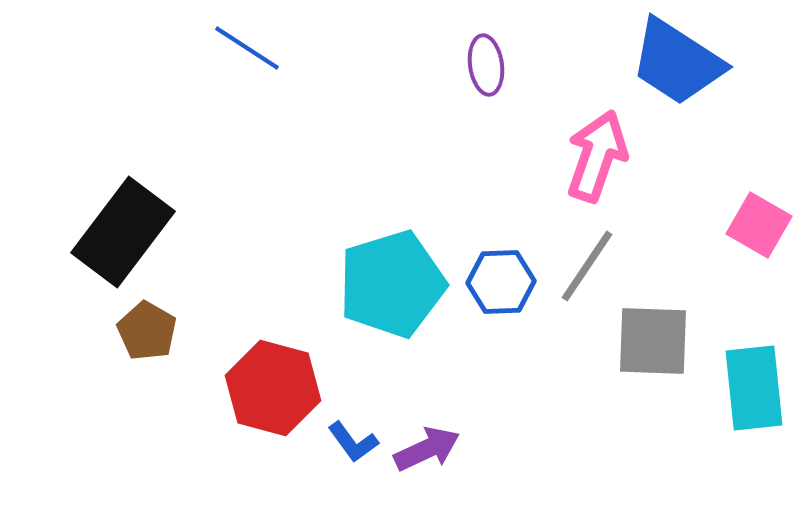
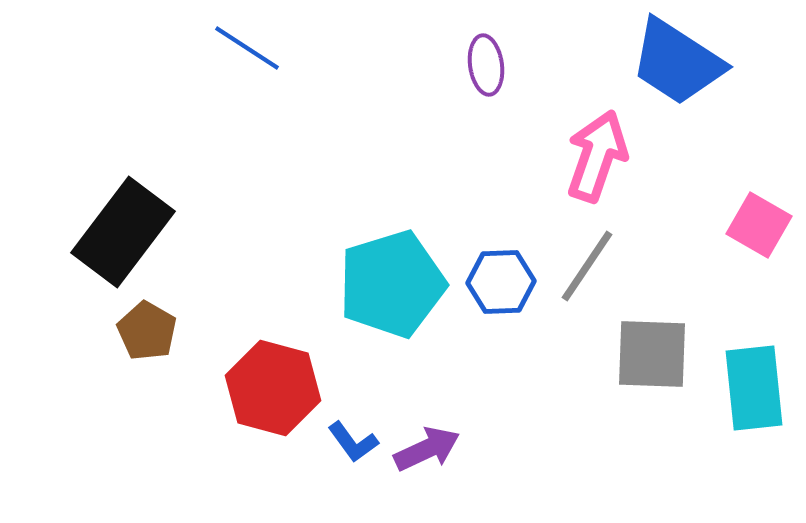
gray square: moved 1 px left, 13 px down
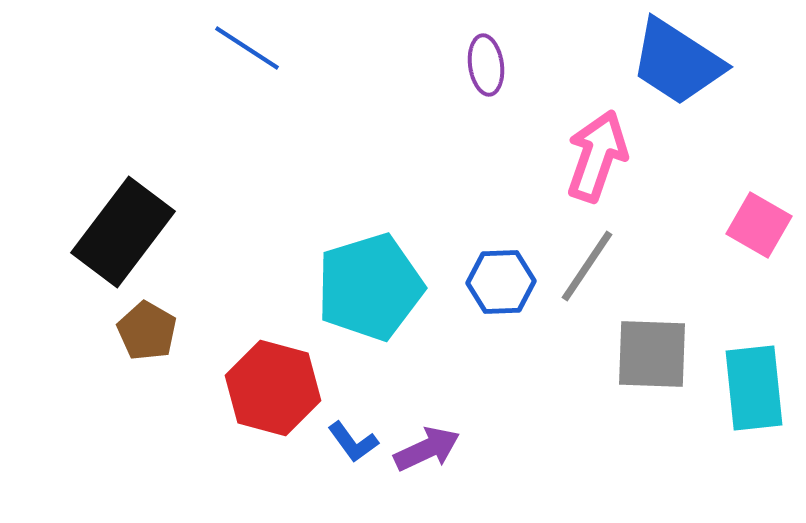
cyan pentagon: moved 22 px left, 3 px down
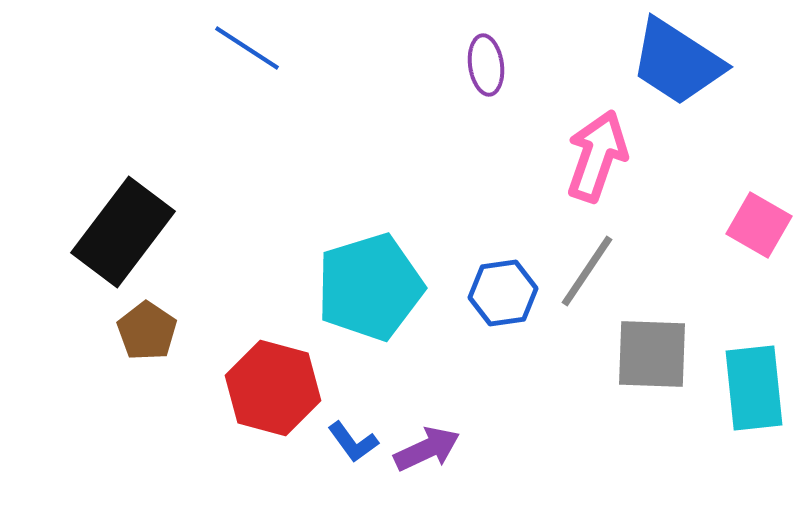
gray line: moved 5 px down
blue hexagon: moved 2 px right, 11 px down; rotated 6 degrees counterclockwise
brown pentagon: rotated 4 degrees clockwise
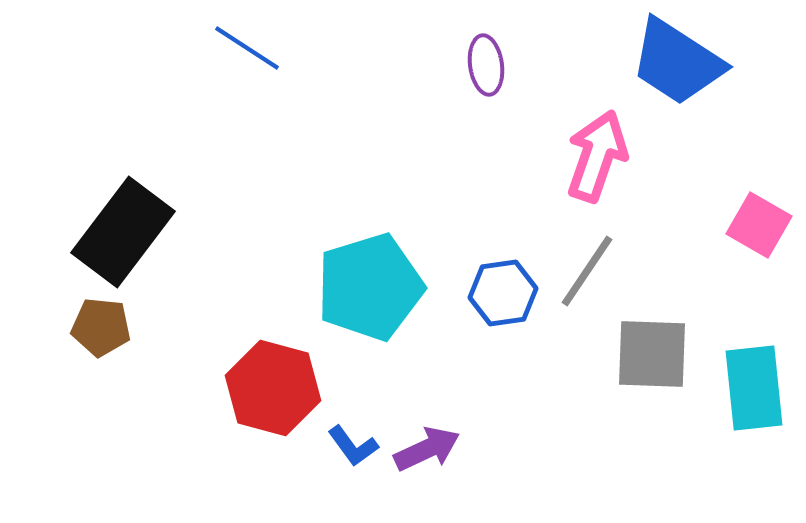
brown pentagon: moved 46 px left, 4 px up; rotated 28 degrees counterclockwise
blue L-shape: moved 4 px down
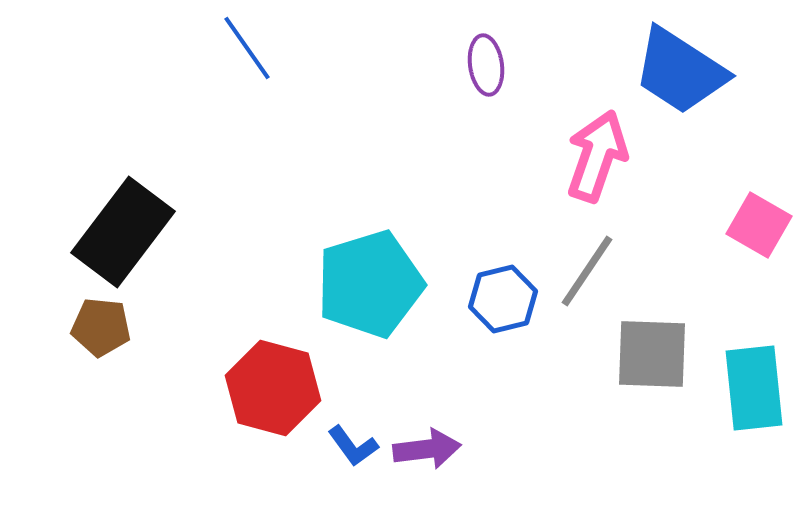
blue line: rotated 22 degrees clockwise
blue trapezoid: moved 3 px right, 9 px down
cyan pentagon: moved 3 px up
blue hexagon: moved 6 px down; rotated 6 degrees counterclockwise
purple arrow: rotated 18 degrees clockwise
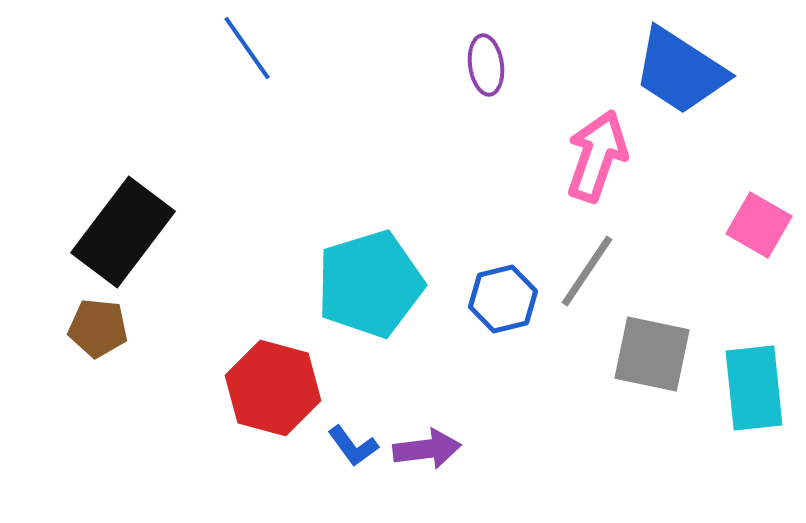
brown pentagon: moved 3 px left, 1 px down
gray square: rotated 10 degrees clockwise
